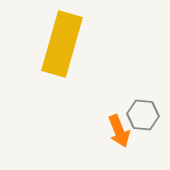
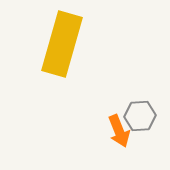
gray hexagon: moved 3 px left, 1 px down; rotated 8 degrees counterclockwise
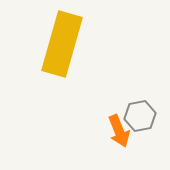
gray hexagon: rotated 8 degrees counterclockwise
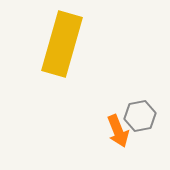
orange arrow: moved 1 px left
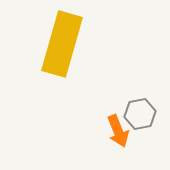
gray hexagon: moved 2 px up
